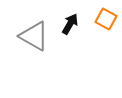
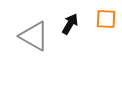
orange square: rotated 25 degrees counterclockwise
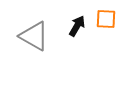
black arrow: moved 7 px right, 2 px down
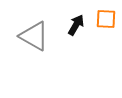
black arrow: moved 1 px left, 1 px up
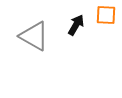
orange square: moved 4 px up
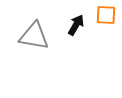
gray triangle: rotated 20 degrees counterclockwise
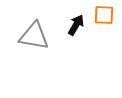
orange square: moved 2 px left
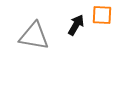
orange square: moved 2 px left
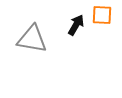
gray triangle: moved 2 px left, 3 px down
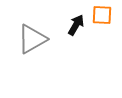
gray triangle: rotated 40 degrees counterclockwise
